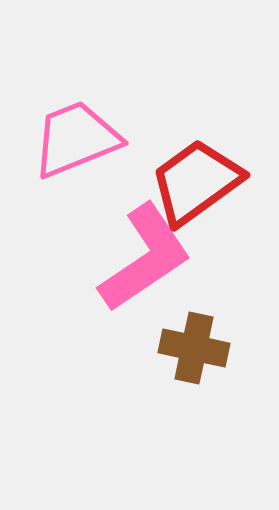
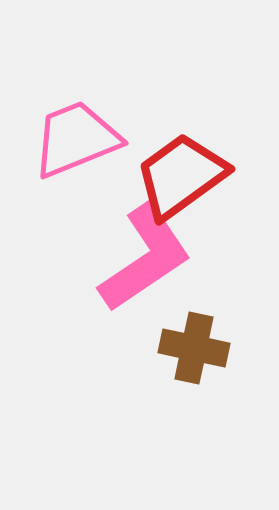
red trapezoid: moved 15 px left, 6 px up
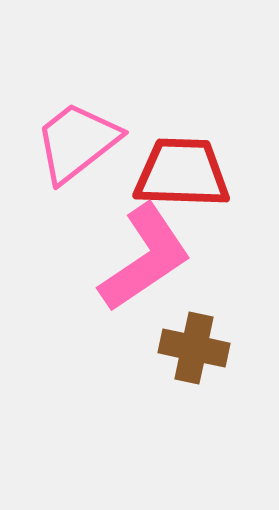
pink trapezoid: moved 1 px right, 3 px down; rotated 16 degrees counterclockwise
red trapezoid: moved 1 px right, 3 px up; rotated 38 degrees clockwise
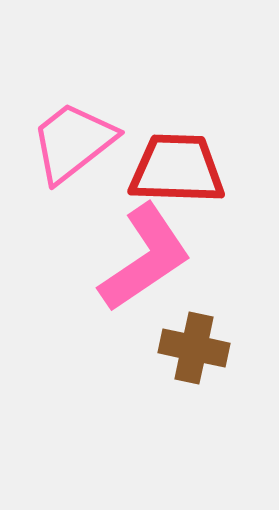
pink trapezoid: moved 4 px left
red trapezoid: moved 5 px left, 4 px up
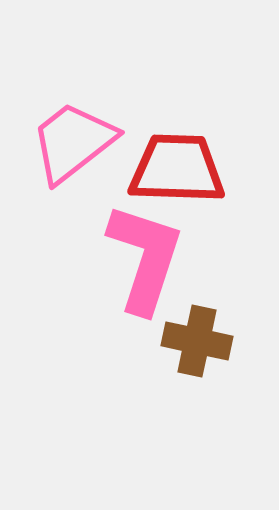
pink L-shape: rotated 38 degrees counterclockwise
brown cross: moved 3 px right, 7 px up
